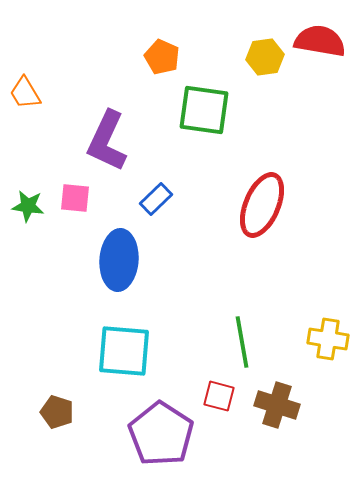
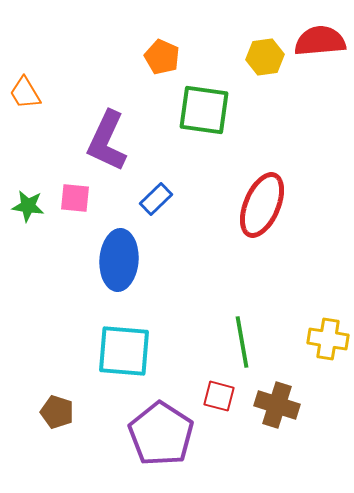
red semicircle: rotated 15 degrees counterclockwise
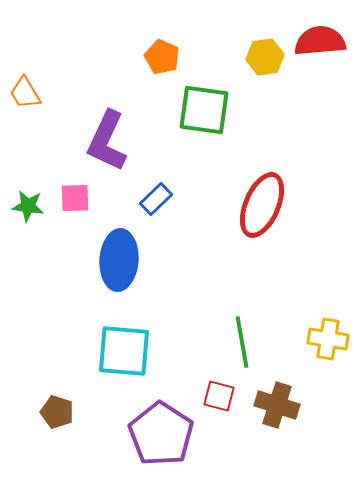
pink square: rotated 8 degrees counterclockwise
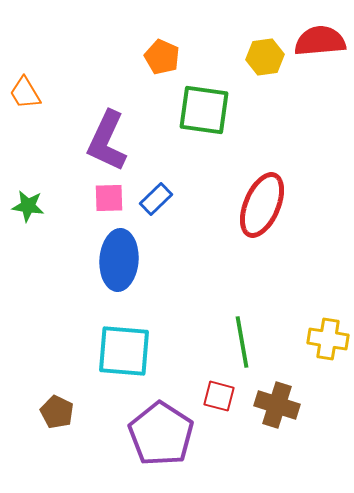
pink square: moved 34 px right
brown pentagon: rotated 8 degrees clockwise
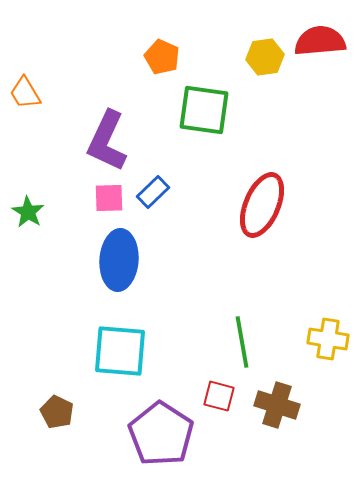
blue rectangle: moved 3 px left, 7 px up
green star: moved 6 px down; rotated 24 degrees clockwise
cyan square: moved 4 px left
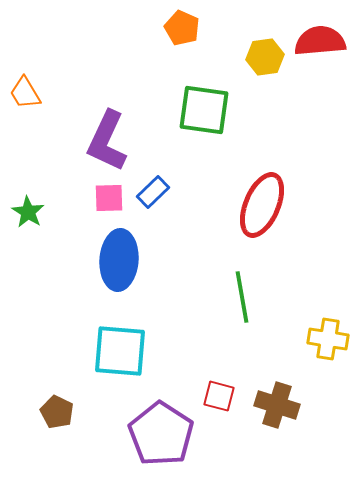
orange pentagon: moved 20 px right, 29 px up
green line: moved 45 px up
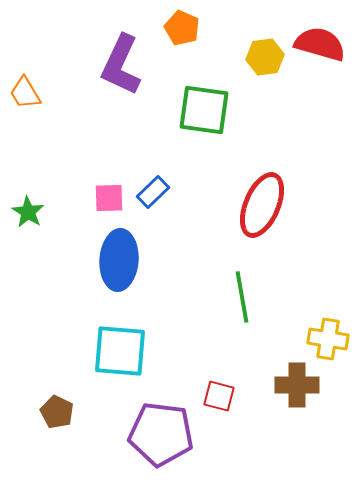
red semicircle: moved 3 px down; rotated 21 degrees clockwise
purple L-shape: moved 14 px right, 76 px up
brown cross: moved 20 px right, 20 px up; rotated 18 degrees counterclockwise
purple pentagon: rotated 26 degrees counterclockwise
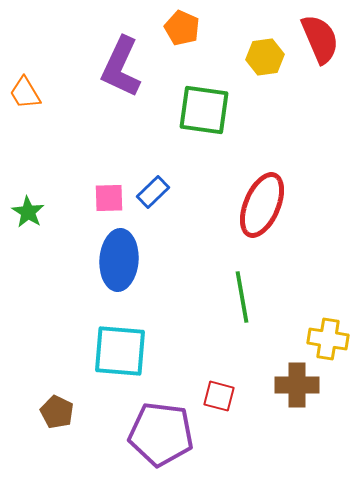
red semicircle: moved 5 px up; rotated 51 degrees clockwise
purple L-shape: moved 2 px down
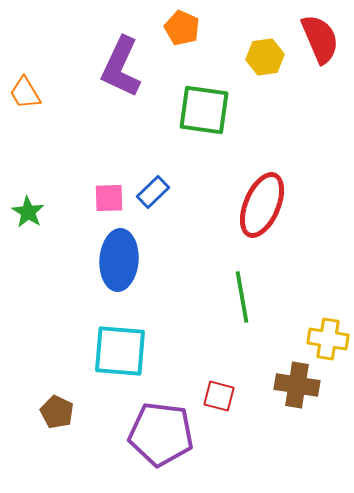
brown cross: rotated 9 degrees clockwise
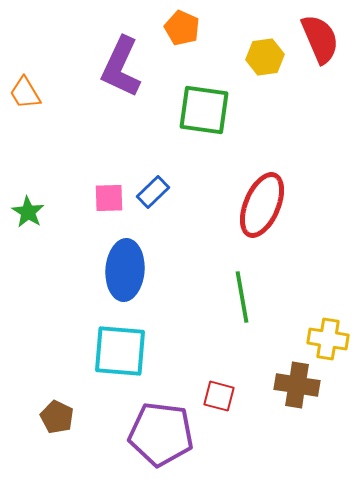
blue ellipse: moved 6 px right, 10 px down
brown pentagon: moved 5 px down
